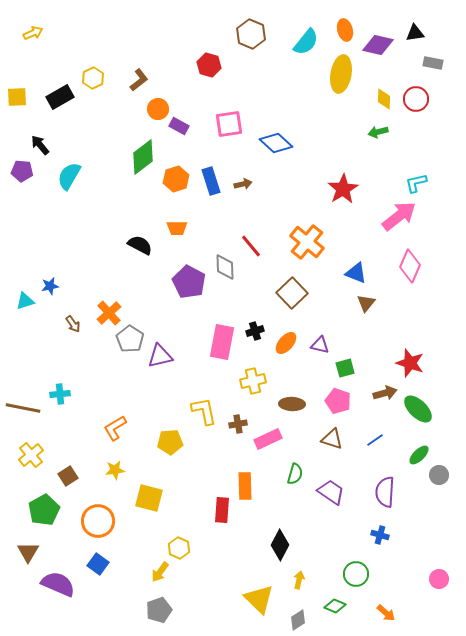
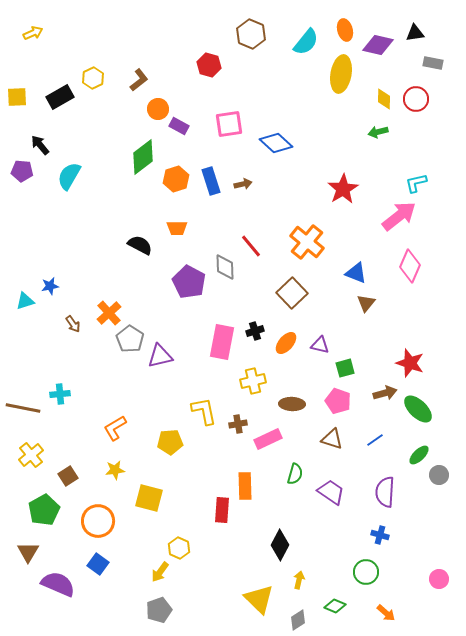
green circle at (356, 574): moved 10 px right, 2 px up
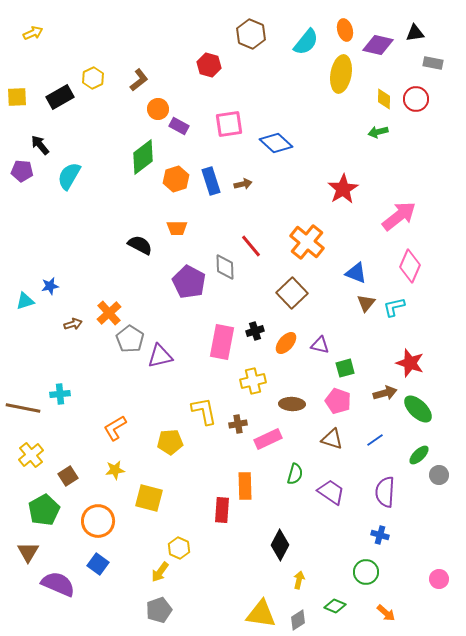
cyan L-shape at (416, 183): moved 22 px left, 124 px down
brown arrow at (73, 324): rotated 72 degrees counterclockwise
yellow triangle at (259, 599): moved 2 px right, 15 px down; rotated 36 degrees counterclockwise
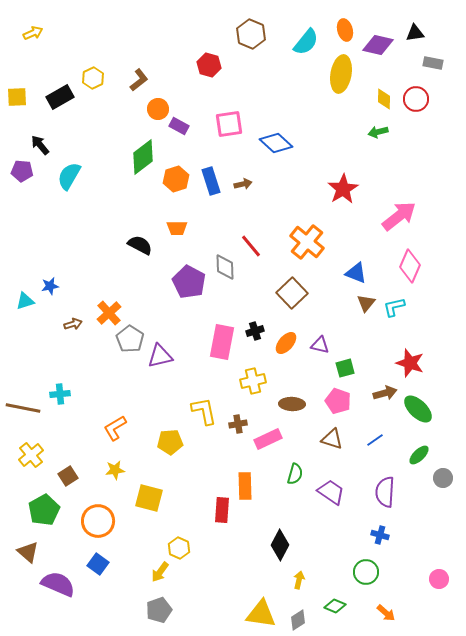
gray circle at (439, 475): moved 4 px right, 3 px down
brown triangle at (28, 552): rotated 20 degrees counterclockwise
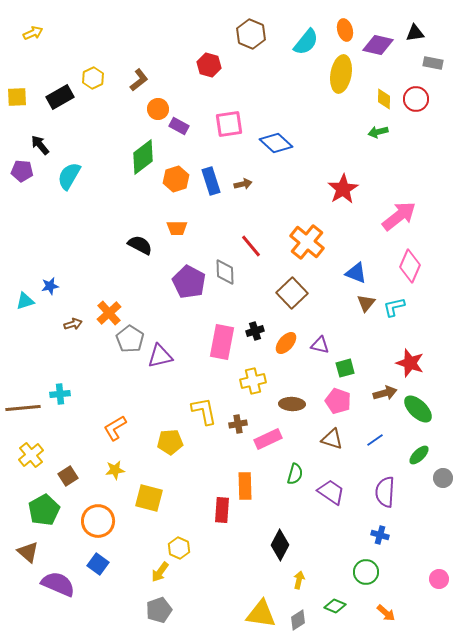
gray diamond at (225, 267): moved 5 px down
brown line at (23, 408): rotated 16 degrees counterclockwise
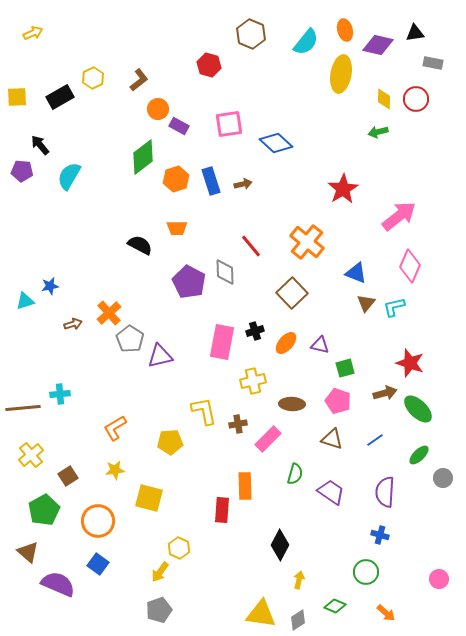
pink rectangle at (268, 439): rotated 20 degrees counterclockwise
